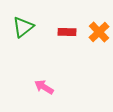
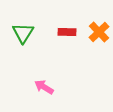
green triangle: moved 6 px down; rotated 20 degrees counterclockwise
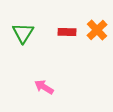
orange cross: moved 2 px left, 2 px up
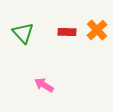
green triangle: rotated 15 degrees counterclockwise
pink arrow: moved 2 px up
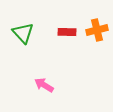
orange cross: rotated 30 degrees clockwise
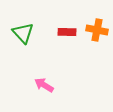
orange cross: rotated 25 degrees clockwise
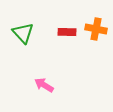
orange cross: moved 1 px left, 1 px up
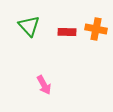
green triangle: moved 6 px right, 7 px up
pink arrow: rotated 150 degrees counterclockwise
